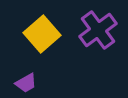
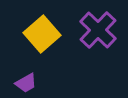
purple cross: rotated 9 degrees counterclockwise
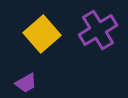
purple cross: rotated 15 degrees clockwise
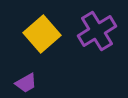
purple cross: moved 1 px left, 1 px down
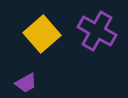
purple cross: rotated 30 degrees counterclockwise
